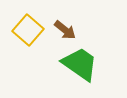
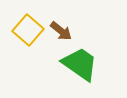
brown arrow: moved 4 px left, 1 px down
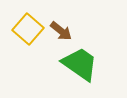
yellow square: moved 1 px up
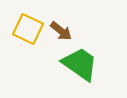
yellow square: rotated 16 degrees counterclockwise
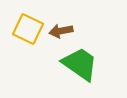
brown arrow: rotated 130 degrees clockwise
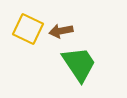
green trapezoid: moved 1 px left; rotated 21 degrees clockwise
